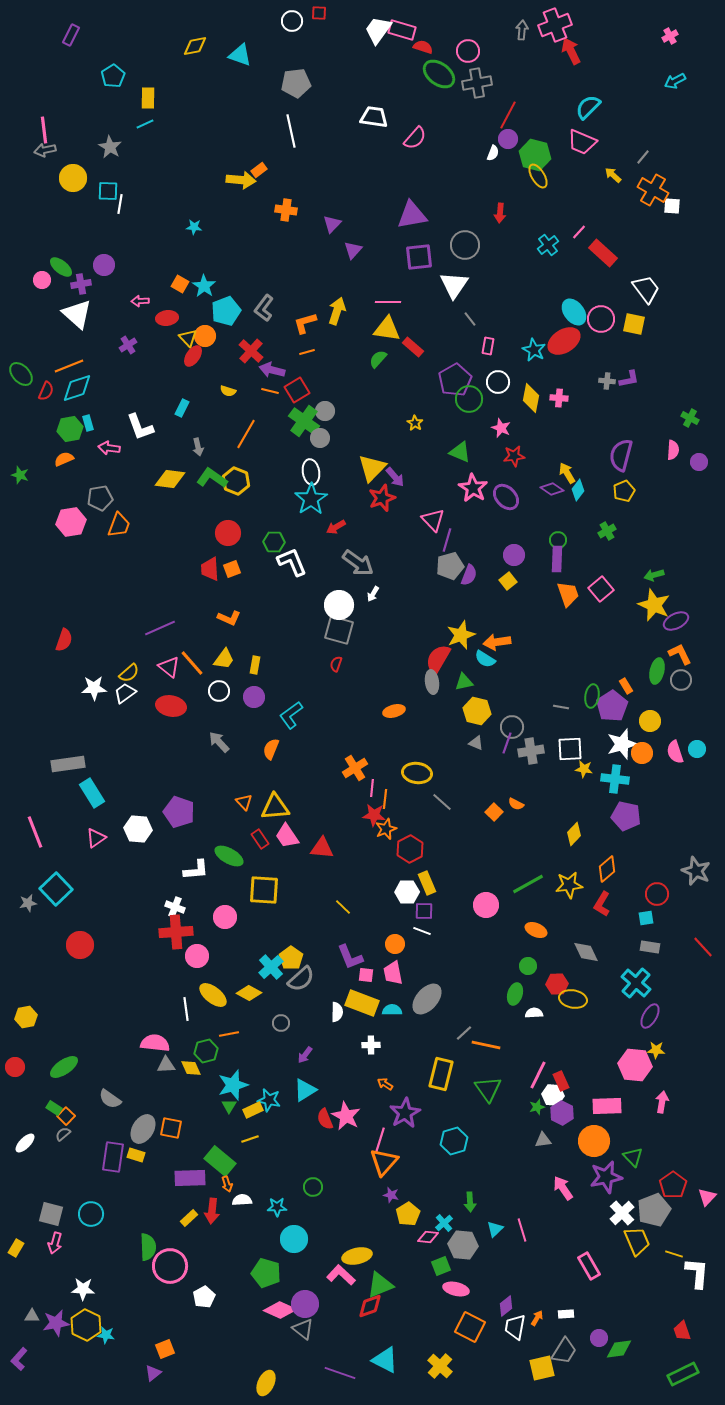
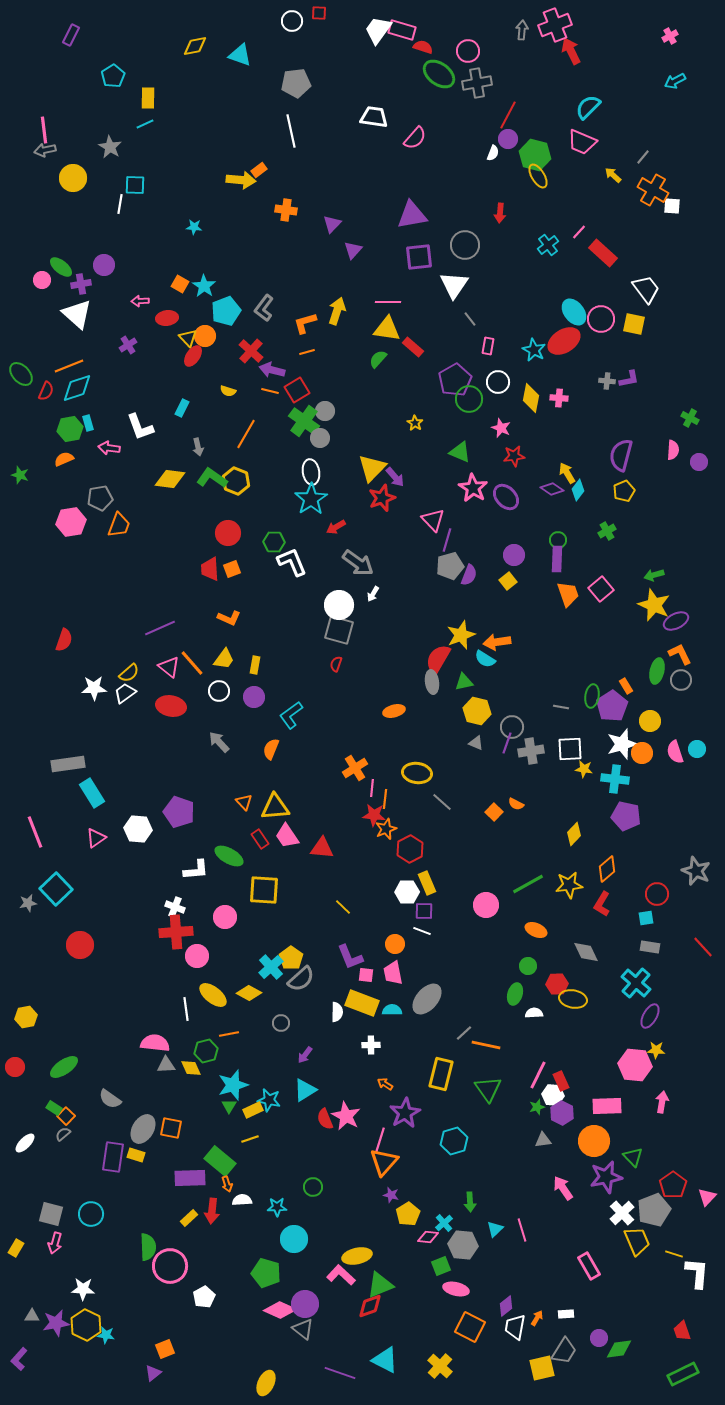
cyan square at (108, 191): moved 27 px right, 6 px up
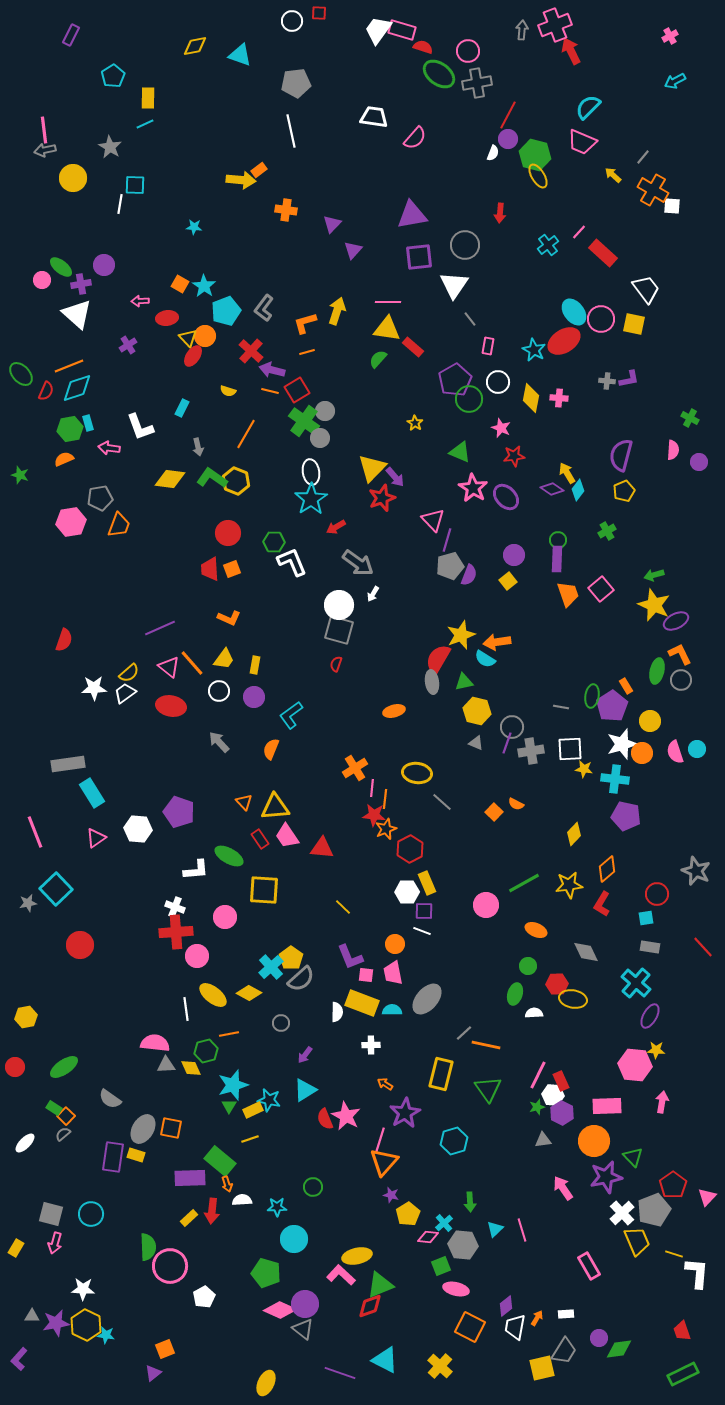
green line at (528, 884): moved 4 px left, 1 px up
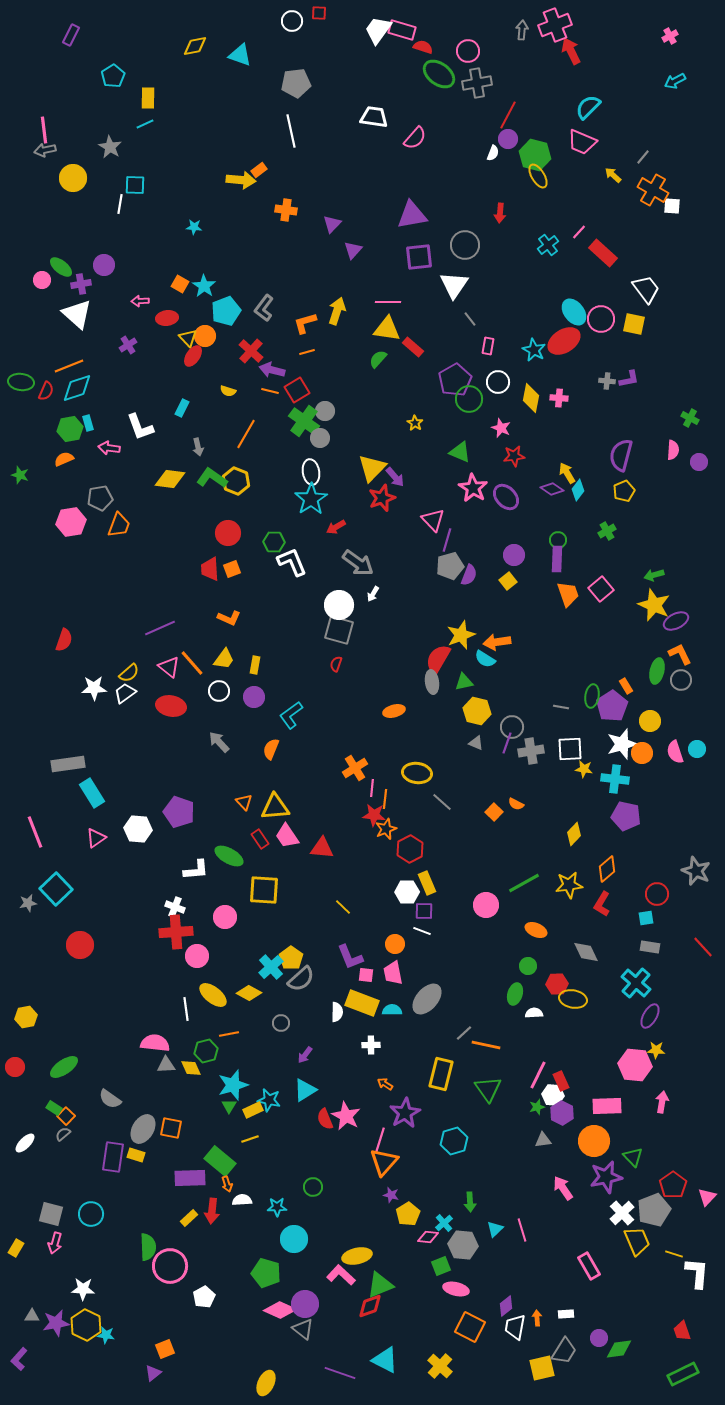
green ellipse at (21, 374): moved 8 px down; rotated 40 degrees counterclockwise
orange arrow at (537, 1318): rotated 35 degrees counterclockwise
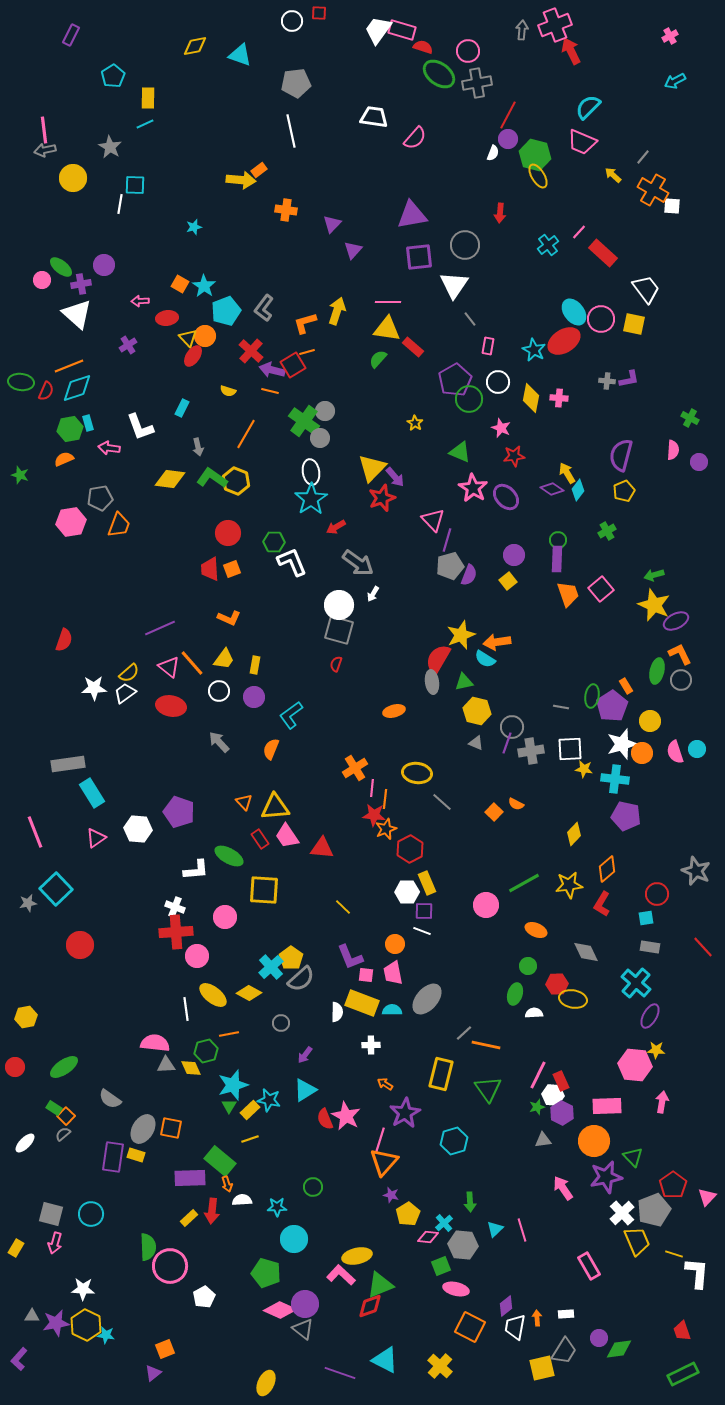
cyan star at (194, 227): rotated 21 degrees counterclockwise
red square at (297, 390): moved 4 px left, 25 px up
yellow rectangle at (253, 1110): moved 3 px left; rotated 18 degrees counterclockwise
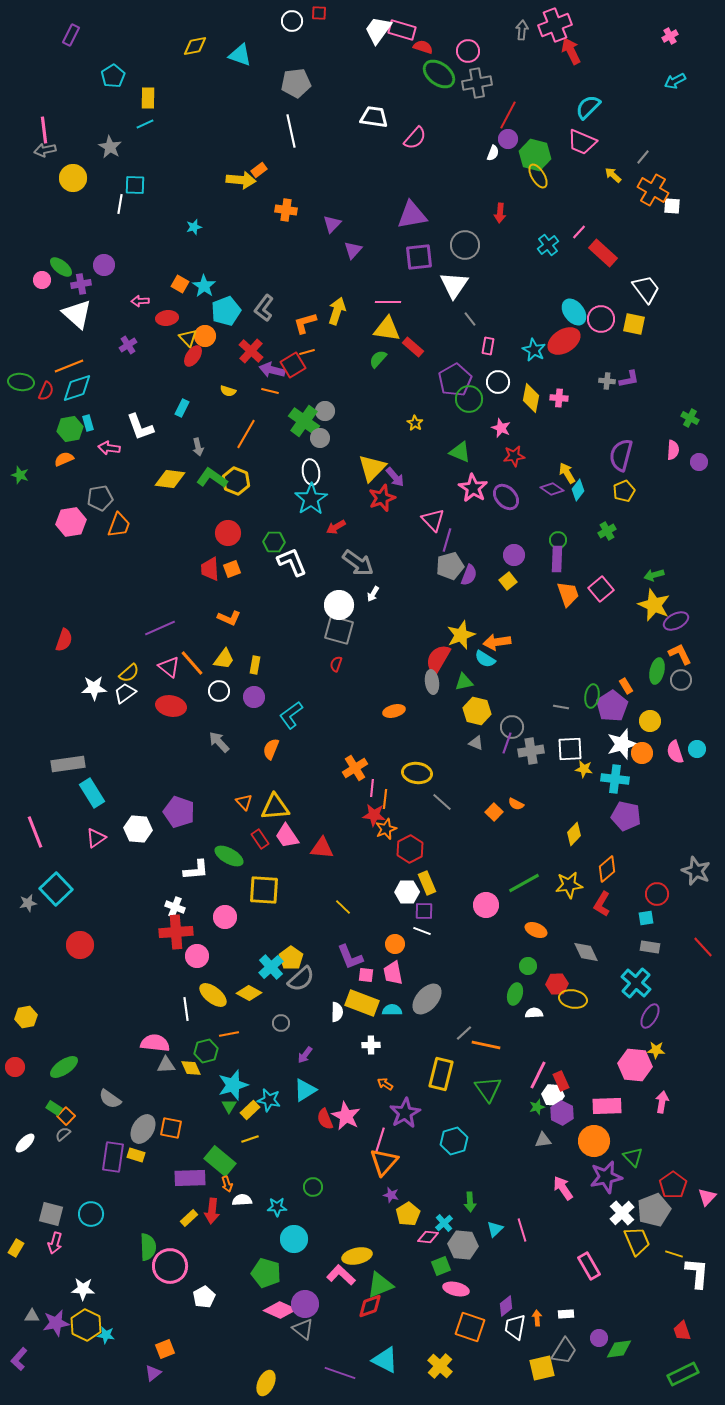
orange square at (470, 1327): rotated 8 degrees counterclockwise
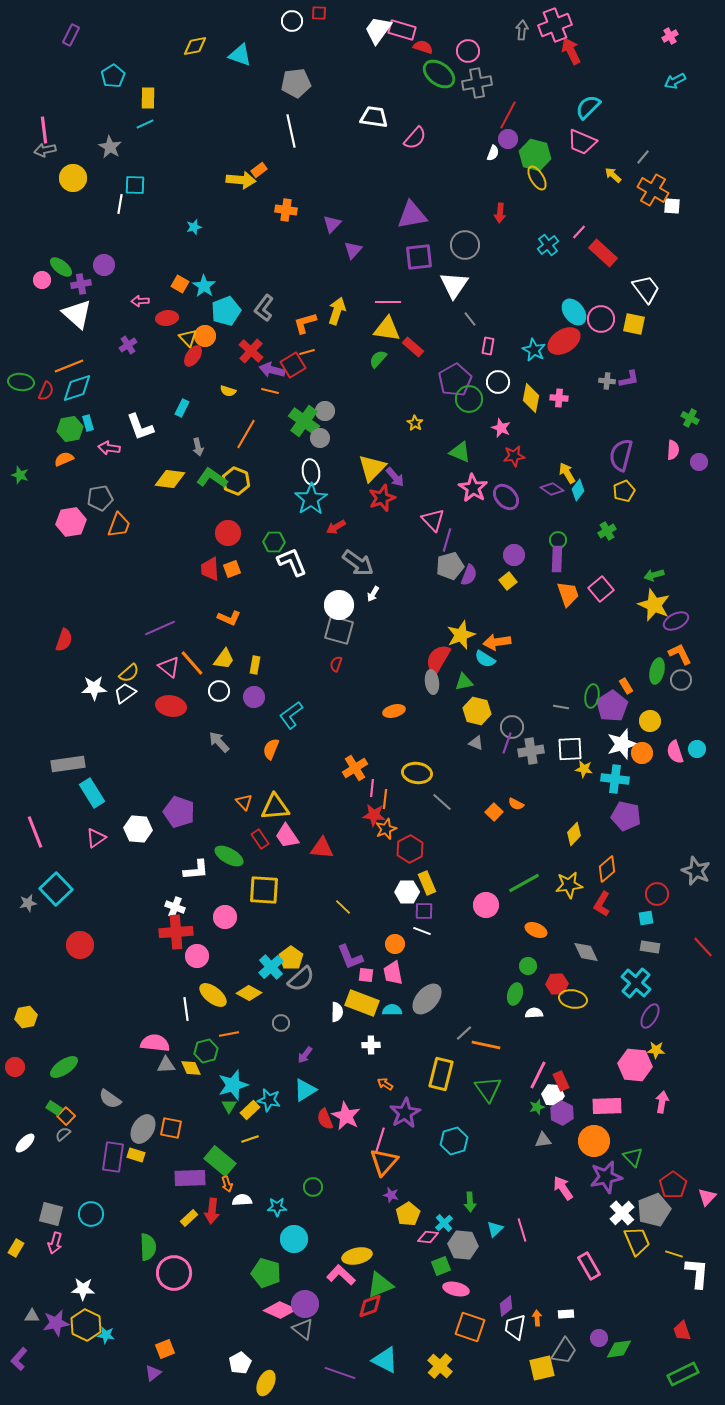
yellow ellipse at (538, 176): moved 1 px left, 2 px down
pink circle at (170, 1266): moved 4 px right, 7 px down
white pentagon at (204, 1297): moved 36 px right, 66 px down
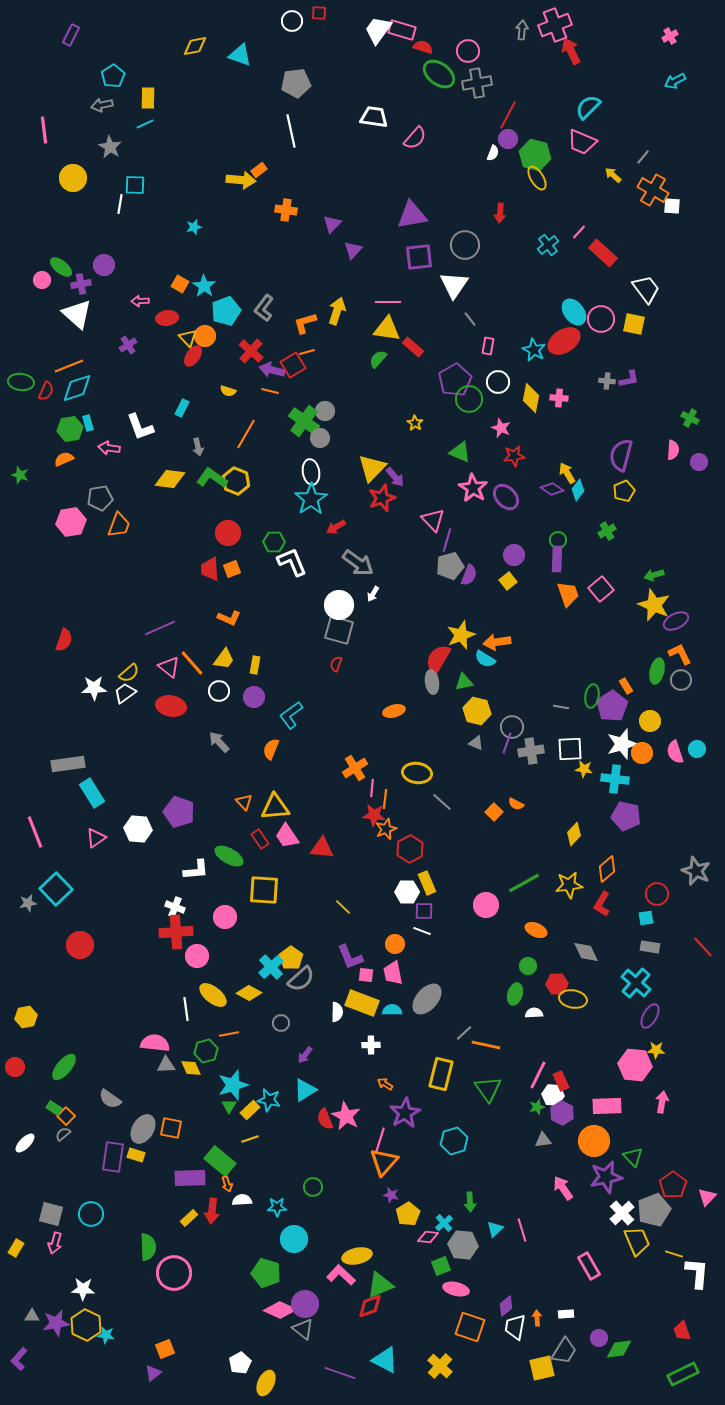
gray arrow at (45, 150): moved 57 px right, 45 px up
green ellipse at (64, 1067): rotated 16 degrees counterclockwise
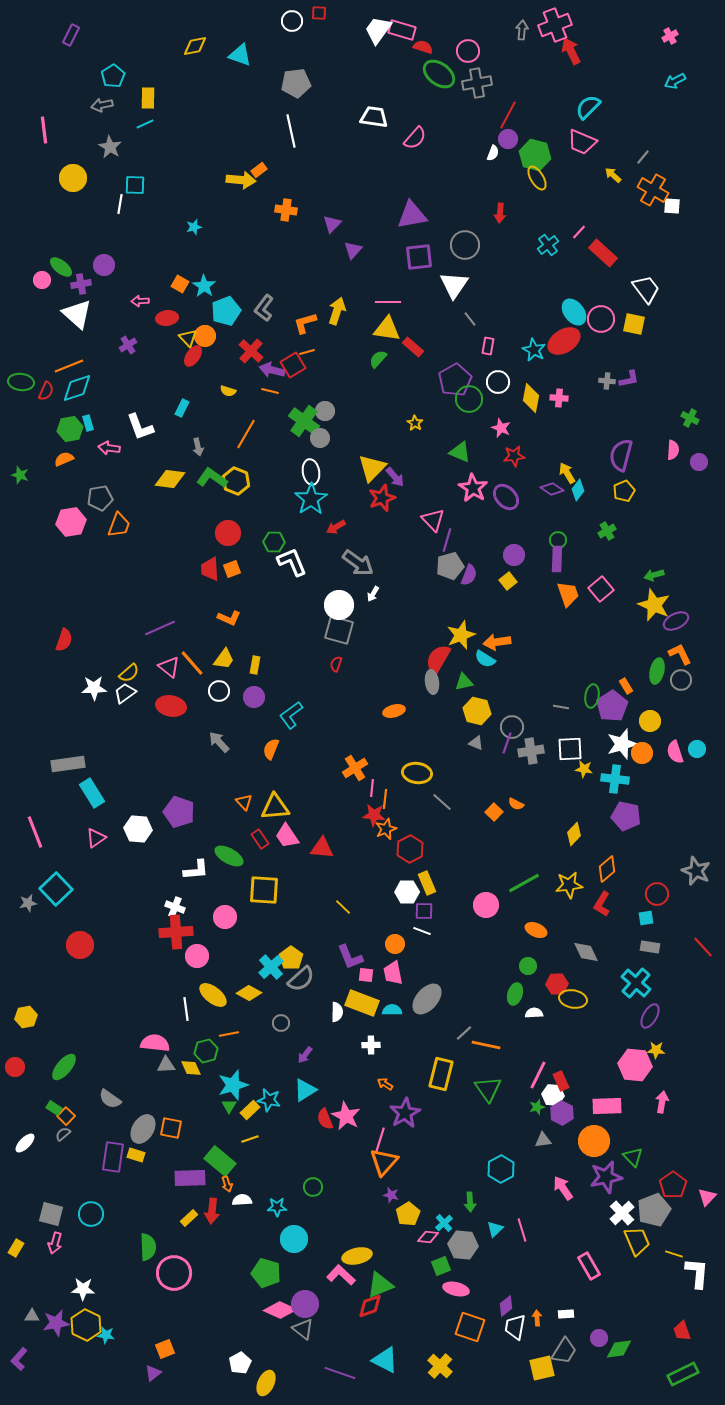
cyan hexagon at (454, 1141): moved 47 px right, 28 px down; rotated 12 degrees counterclockwise
